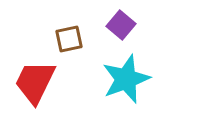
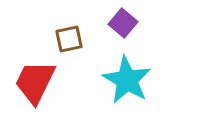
purple square: moved 2 px right, 2 px up
cyan star: moved 1 px right, 1 px down; rotated 21 degrees counterclockwise
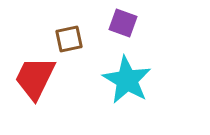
purple square: rotated 20 degrees counterclockwise
red trapezoid: moved 4 px up
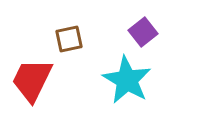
purple square: moved 20 px right, 9 px down; rotated 32 degrees clockwise
red trapezoid: moved 3 px left, 2 px down
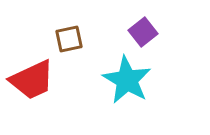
red trapezoid: rotated 141 degrees counterclockwise
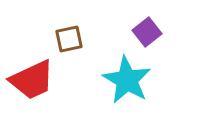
purple square: moved 4 px right
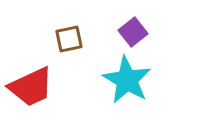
purple square: moved 14 px left
red trapezoid: moved 1 px left, 7 px down
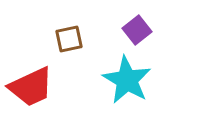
purple square: moved 4 px right, 2 px up
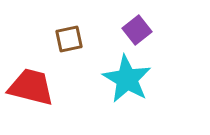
cyan star: moved 1 px up
red trapezoid: rotated 141 degrees counterclockwise
